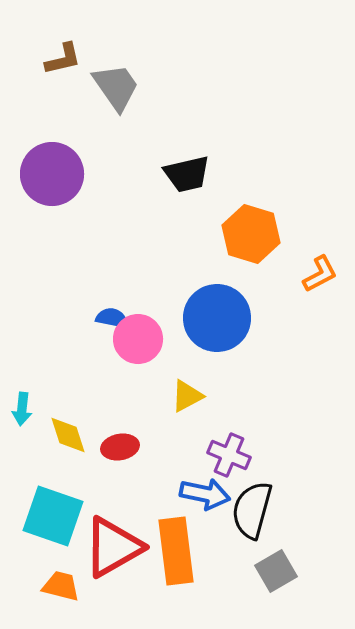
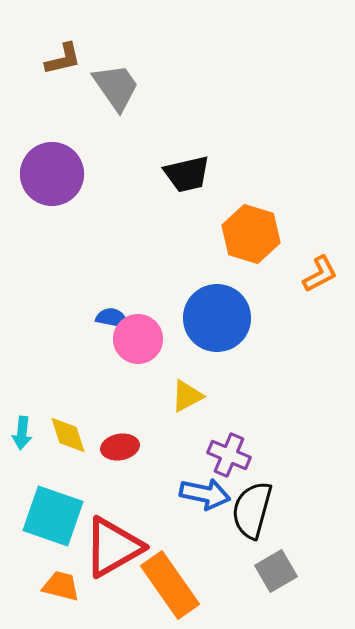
cyan arrow: moved 24 px down
orange rectangle: moved 6 px left, 34 px down; rotated 28 degrees counterclockwise
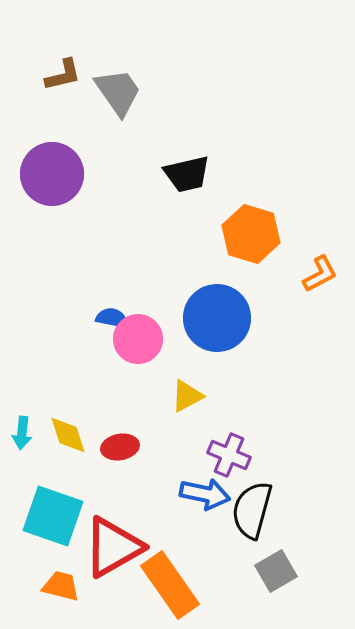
brown L-shape: moved 16 px down
gray trapezoid: moved 2 px right, 5 px down
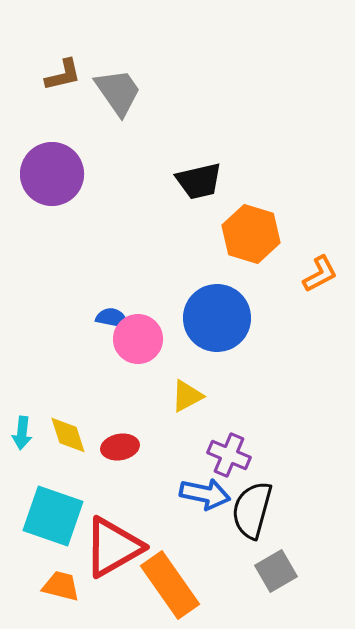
black trapezoid: moved 12 px right, 7 px down
